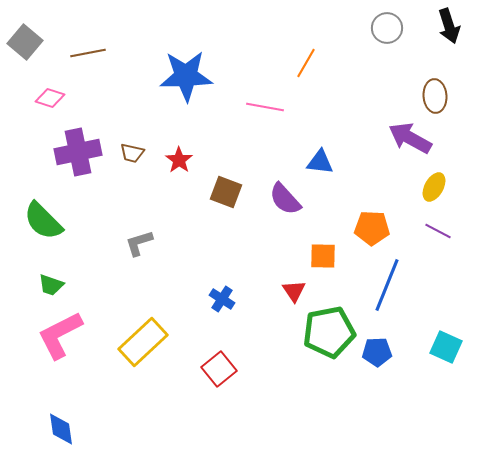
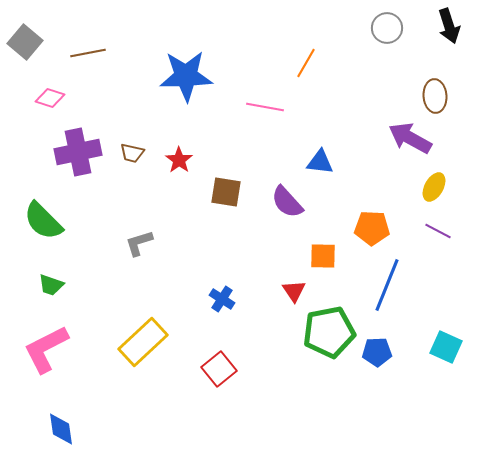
brown square: rotated 12 degrees counterclockwise
purple semicircle: moved 2 px right, 3 px down
pink L-shape: moved 14 px left, 14 px down
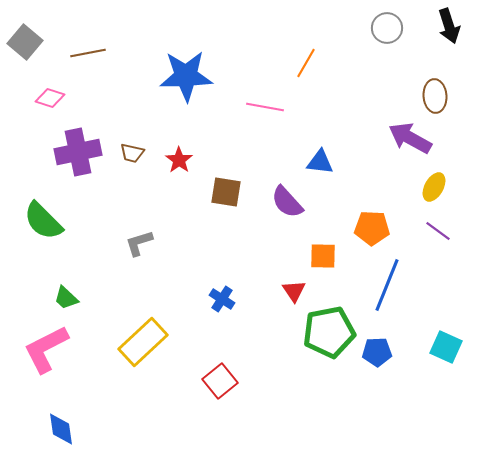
purple line: rotated 8 degrees clockwise
green trapezoid: moved 15 px right, 13 px down; rotated 24 degrees clockwise
red square: moved 1 px right, 12 px down
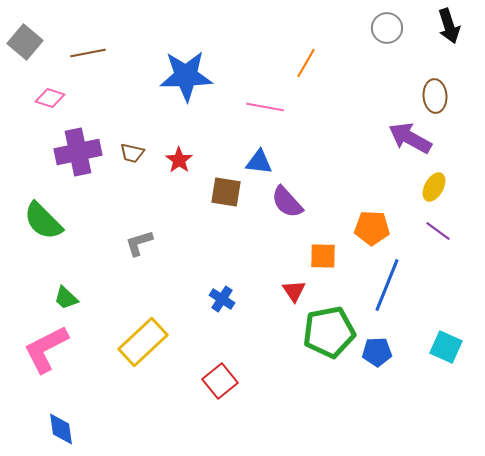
blue triangle: moved 61 px left
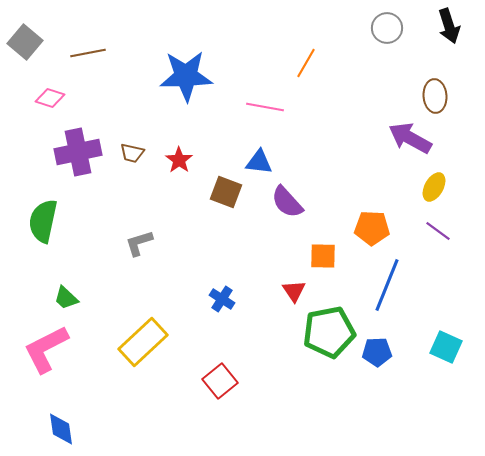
brown square: rotated 12 degrees clockwise
green semicircle: rotated 57 degrees clockwise
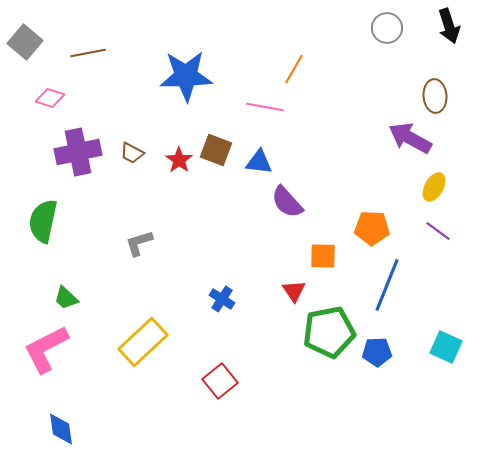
orange line: moved 12 px left, 6 px down
brown trapezoid: rotated 15 degrees clockwise
brown square: moved 10 px left, 42 px up
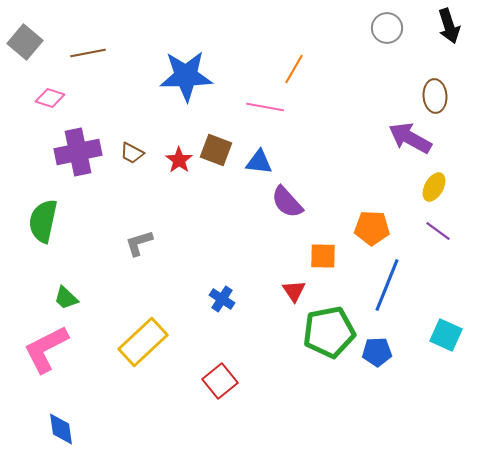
cyan square: moved 12 px up
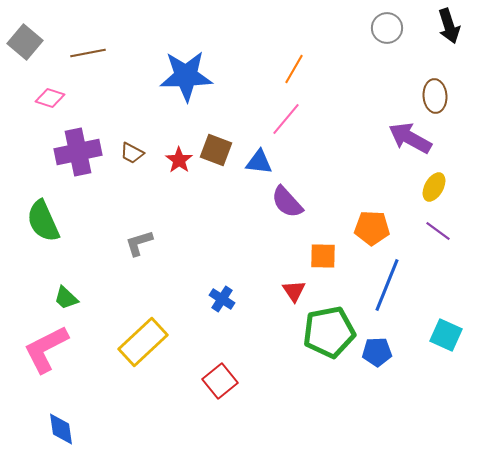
pink line: moved 21 px right, 12 px down; rotated 60 degrees counterclockwise
green semicircle: rotated 36 degrees counterclockwise
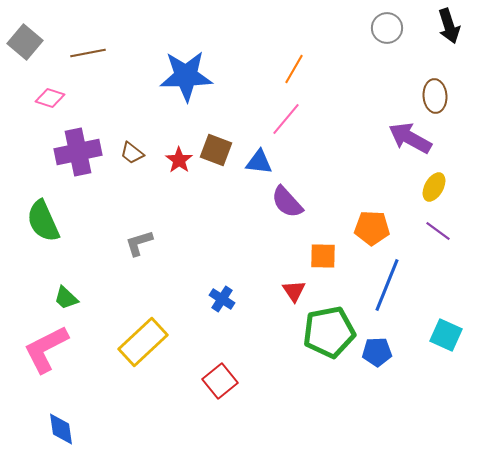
brown trapezoid: rotated 10 degrees clockwise
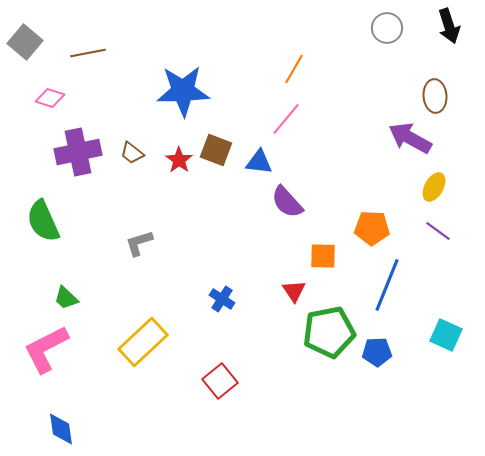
blue star: moved 3 px left, 15 px down
